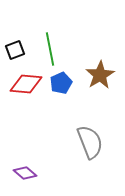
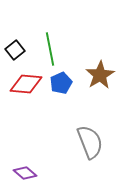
black square: rotated 18 degrees counterclockwise
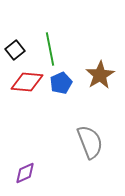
red diamond: moved 1 px right, 2 px up
purple diamond: rotated 65 degrees counterclockwise
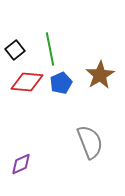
purple diamond: moved 4 px left, 9 px up
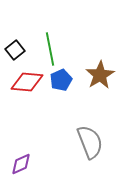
blue pentagon: moved 3 px up
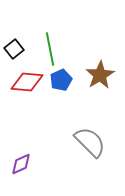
black square: moved 1 px left, 1 px up
gray semicircle: rotated 24 degrees counterclockwise
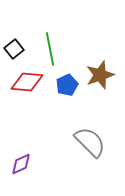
brown star: rotated 12 degrees clockwise
blue pentagon: moved 6 px right, 5 px down
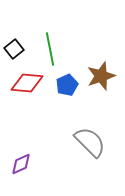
brown star: moved 1 px right, 1 px down
red diamond: moved 1 px down
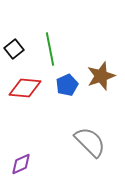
red diamond: moved 2 px left, 5 px down
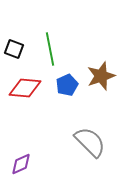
black square: rotated 30 degrees counterclockwise
